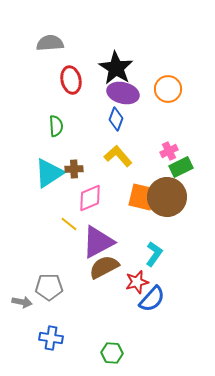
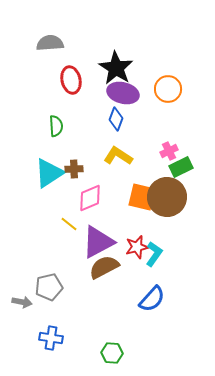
yellow L-shape: rotated 16 degrees counterclockwise
red star: moved 35 px up
gray pentagon: rotated 12 degrees counterclockwise
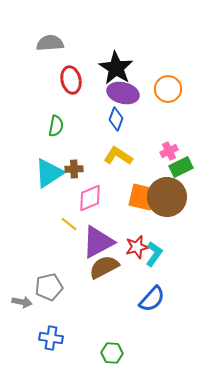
green semicircle: rotated 15 degrees clockwise
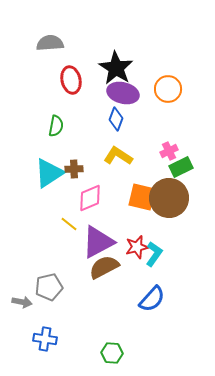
brown circle: moved 2 px right, 1 px down
blue cross: moved 6 px left, 1 px down
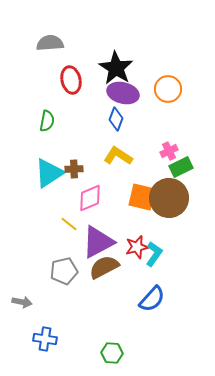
green semicircle: moved 9 px left, 5 px up
gray pentagon: moved 15 px right, 16 px up
